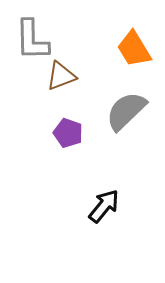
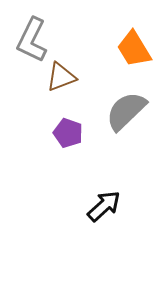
gray L-shape: rotated 27 degrees clockwise
brown triangle: moved 1 px down
black arrow: rotated 9 degrees clockwise
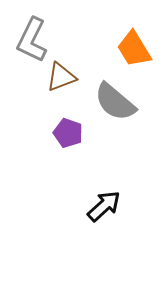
gray semicircle: moved 11 px left, 9 px up; rotated 96 degrees counterclockwise
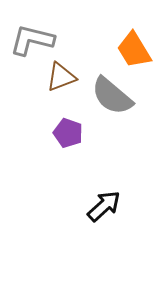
gray L-shape: rotated 78 degrees clockwise
orange trapezoid: moved 1 px down
gray semicircle: moved 3 px left, 6 px up
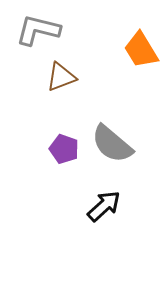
gray L-shape: moved 6 px right, 10 px up
orange trapezoid: moved 7 px right
gray semicircle: moved 48 px down
purple pentagon: moved 4 px left, 16 px down
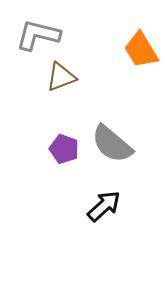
gray L-shape: moved 5 px down
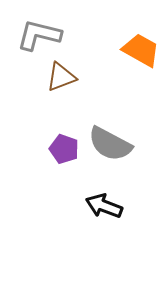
gray L-shape: moved 1 px right
orange trapezoid: rotated 150 degrees clockwise
gray semicircle: moved 2 px left; rotated 12 degrees counterclockwise
black arrow: rotated 117 degrees counterclockwise
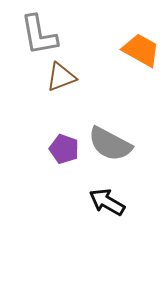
gray L-shape: rotated 114 degrees counterclockwise
black arrow: moved 3 px right, 4 px up; rotated 9 degrees clockwise
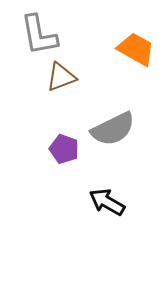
orange trapezoid: moved 5 px left, 1 px up
gray semicircle: moved 3 px right, 15 px up; rotated 54 degrees counterclockwise
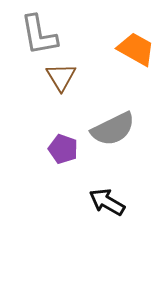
brown triangle: rotated 40 degrees counterclockwise
purple pentagon: moved 1 px left
